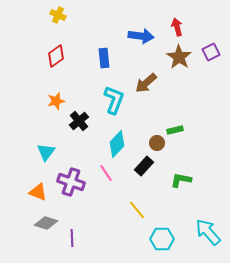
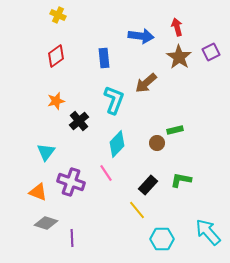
black rectangle: moved 4 px right, 19 px down
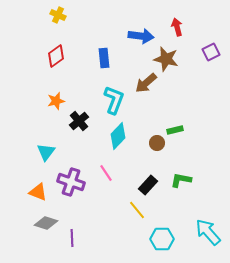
brown star: moved 13 px left, 2 px down; rotated 20 degrees counterclockwise
cyan diamond: moved 1 px right, 8 px up
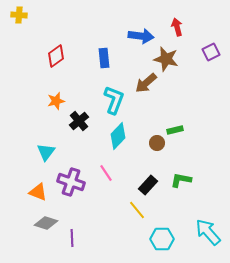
yellow cross: moved 39 px left; rotated 21 degrees counterclockwise
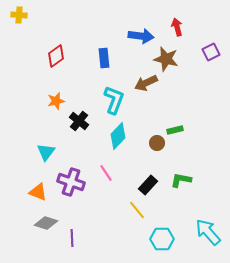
brown arrow: rotated 15 degrees clockwise
black cross: rotated 12 degrees counterclockwise
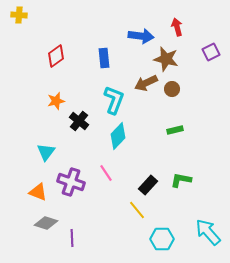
brown circle: moved 15 px right, 54 px up
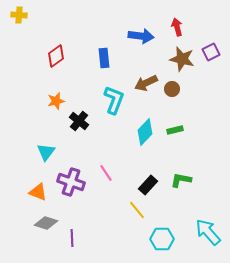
brown star: moved 16 px right
cyan diamond: moved 27 px right, 4 px up
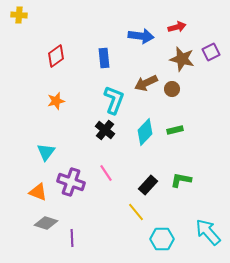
red arrow: rotated 90 degrees clockwise
black cross: moved 26 px right, 9 px down
yellow line: moved 1 px left, 2 px down
